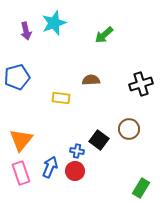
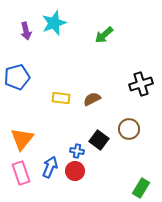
brown semicircle: moved 1 px right, 19 px down; rotated 24 degrees counterclockwise
orange triangle: moved 1 px right, 1 px up
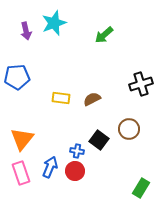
blue pentagon: rotated 10 degrees clockwise
